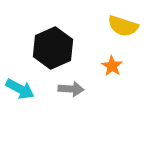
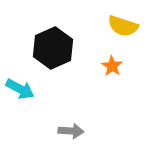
gray arrow: moved 42 px down
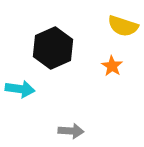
cyan arrow: rotated 20 degrees counterclockwise
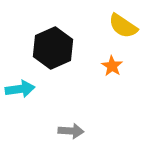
yellow semicircle: rotated 16 degrees clockwise
cyan arrow: rotated 16 degrees counterclockwise
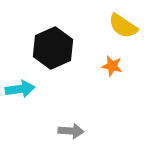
orange star: rotated 20 degrees counterclockwise
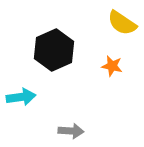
yellow semicircle: moved 1 px left, 3 px up
black hexagon: moved 1 px right, 2 px down
cyan arrow: moved 1 px right, 8 px down
